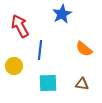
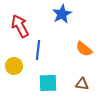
blue line: moved 2 px left
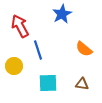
blue line: rotated 24 degrees counterclockwise
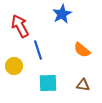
orange semicircle: moved 2 px left, 1 px down
brown triangle: moved 1 px right, 1 px down
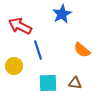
red arrow: rotated 35 degrees counterclockwise
brown triangle: moved 8 px left, 2 px up
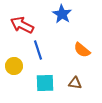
blue star: rotated 12 degrees counterclockwise
red arrow: moved 2 px right, 1 px up
cyan square: moved 3 px left
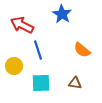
cyan square: moved 4 px left
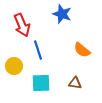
blue star: rotated 12 degrees counterclockwise
red arrow: rotated 140 degrees counterclockwise
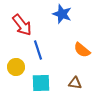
red arrow: rotated 15 degrees counterclockwise
yellow circle: moved 2 px right, 1 px down
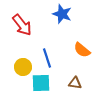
blue line: moved 9 px right, 8 px down
yellow circle: moved 7 px right
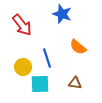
orange semicircle: moved 4 px left, 3 px up
cyan square: moved 1 px left, 1 px down
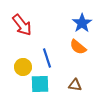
blue star: moved 20 px right, 9 px down; rotated 18 degrees clockwise
brown triangle: moved 2 px down
